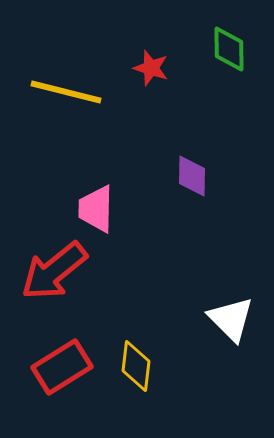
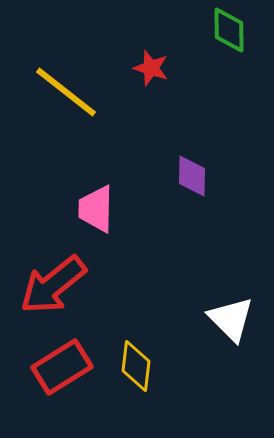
green diamond: moved 19 px up
yellow line: rotated 24 degrees clockwise
red arrow: moved 1 px left, 14 px down
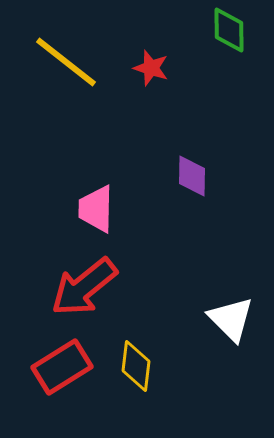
yellow line: moved 30 px up
red arrow: moved 31 px right, 2 px down
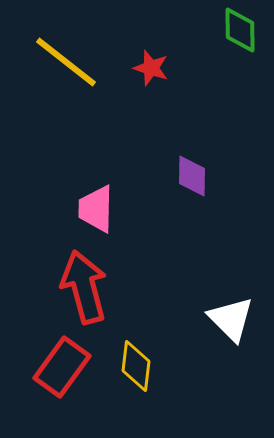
green diamond: moved 11 px right
red arrow: rotated 114 degrees clockwise
red rectangle: rotated 22 degrees counterclockwise
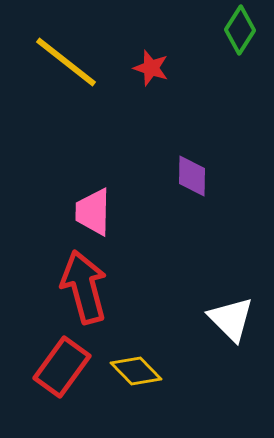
green diamond: rotated 33 degrees clockwise
pink trapezoid: moved 3 px left, 3 px down
yellow diamond: moved 5 px down; rotated 51 degrees counterclockwise
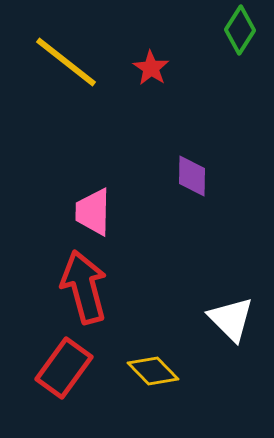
red star: rotated 15 degrees clockwise
red rectangle: moved 2 px right, 1 px down
yellow diamond: moved 17 px right
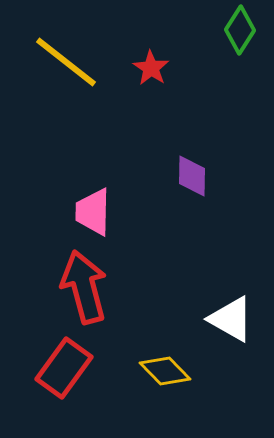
white triangle: rotated 15 degrees counterclockwise
yellow diamond: moved 12 px right
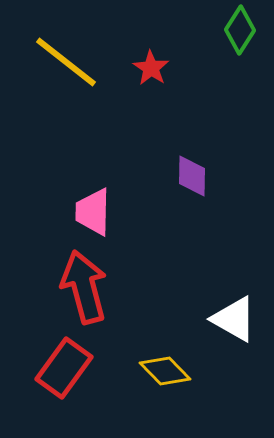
white triangle: moved 3 px right
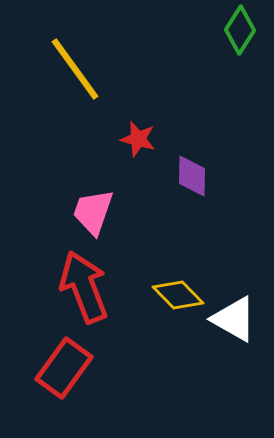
yellow line: moved 9 px right, 7 px down; rotated 16 degrees clockwise
red star: moved 13 px left, 71 px down; rotated 18 degrees counterclockwise
pink trapezoid: rotated 18 degrees clockwise
red arrow: rotated 6 degrees counterclockwise
yellow diamond: moved 13 px right, 76 px up
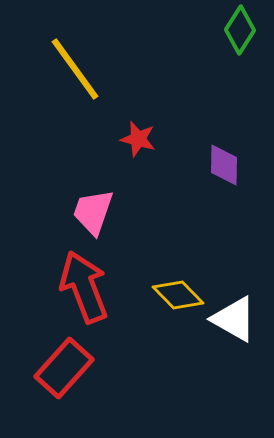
purple diamond: moved 32 px right, 11 px up
red rectangle: rotated 6 degrees clockwise
